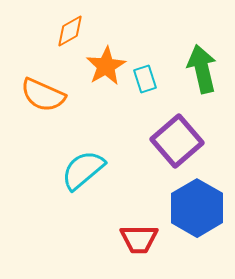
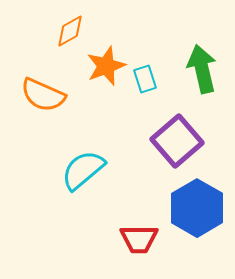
orange star: rotated 9 degrees clockwise
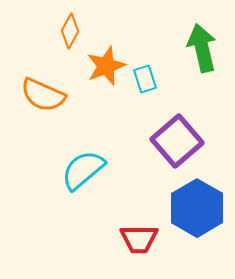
orange diamond: rotated 32 degrees counterclockwise
green arrow: moved 21 px up
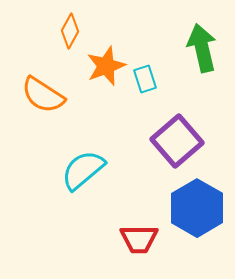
orange semicircle: rotated 9 degrees clockwise
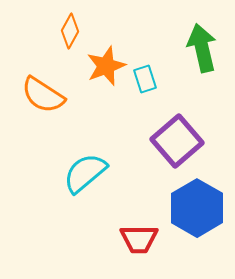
cyan semicircle: moved 2 px right, 3 px down
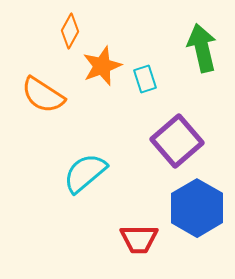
orange star: moved 4 px left
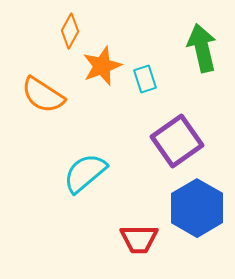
purple square: rotated 6 degrees clockwise
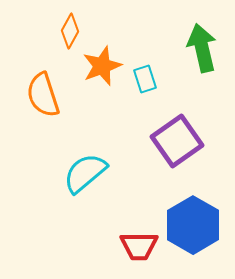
orange semicircle: rotated 39 degrees clockwise
blue hexagon: moved 4 px left, 17 px down
red trapezoid: moved 7 px down
